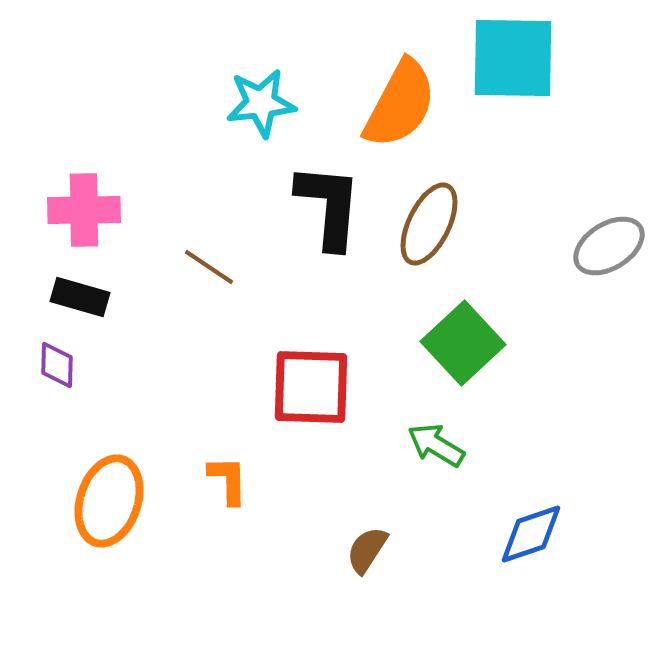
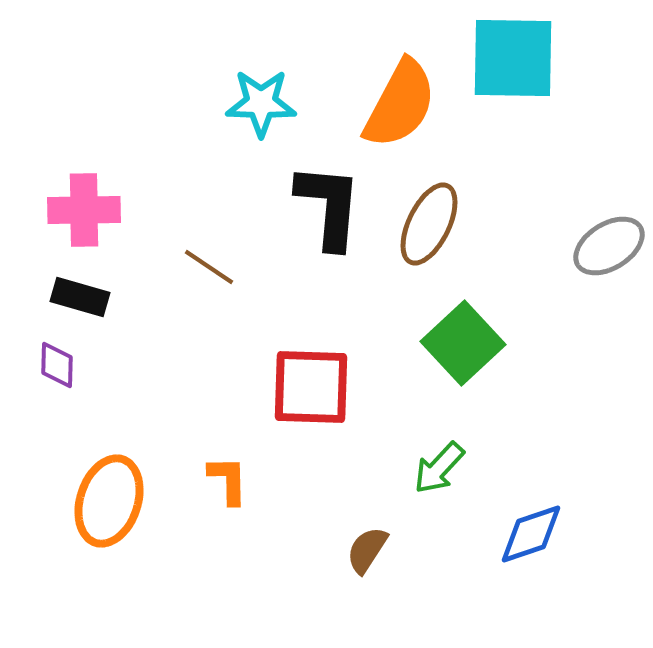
cyan star: rotated 8 degrees clockwise
green arrow: moved 3 px right, 23 px down; rotated 78 degrees counterclockwise
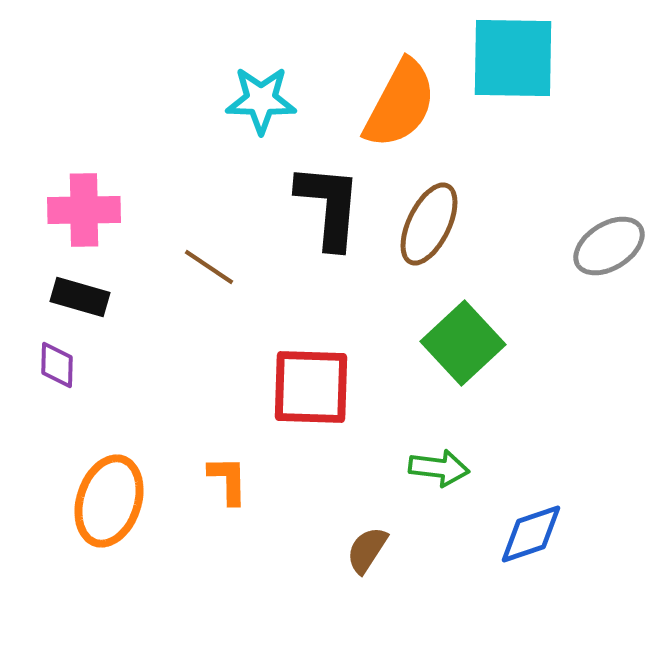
cyan star: moved 3 px up
green arrow: rotated 126 degrees counterclockwise
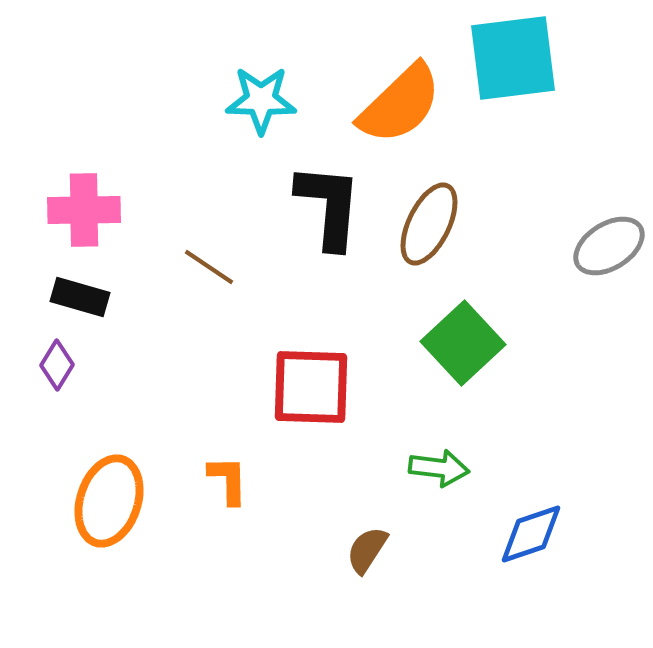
cyan square: rotated 8 degrees counterclockwise
orange semicircle: rotated 18 degrees clockwise
purple diamond: rotated 30 degrees clockwise
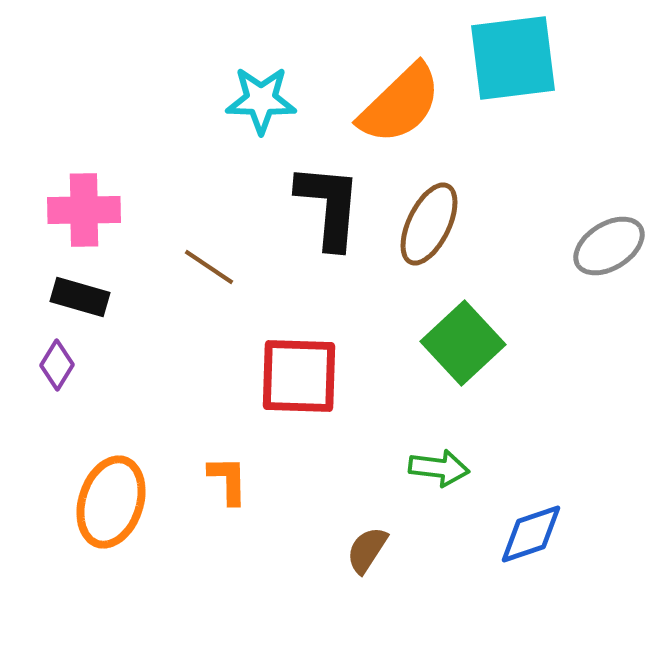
red square: moved 12 px left, 11 px up
orange ellipse: moved 2 px right, 1 px down
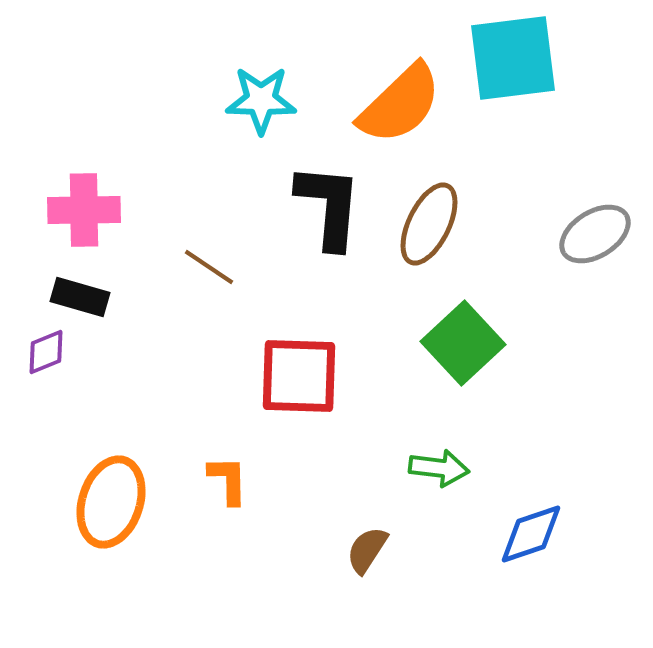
gray ellipse: moved 14 px left, 12 px up
purple diamond: moved 11 px left, 13 px up; rotated 36 degrees clockwise
